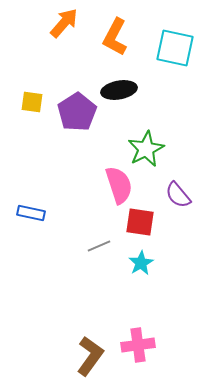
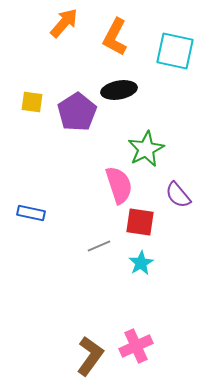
cyan square: moved 3 px down
pink cross: moved 2 px left, 1 px down; rotated 16 degrees counterclockwise
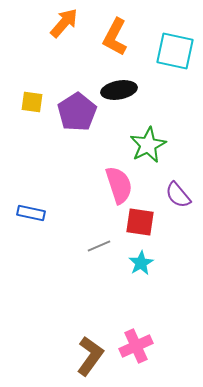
green star: moved 2 px right, 4 px up
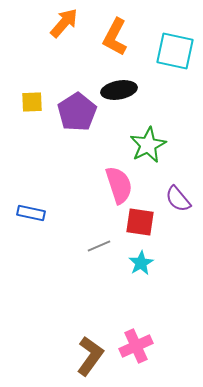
yellow square: rotated 10 degrees counterclockwise
purple semicircle: moved 4 px down
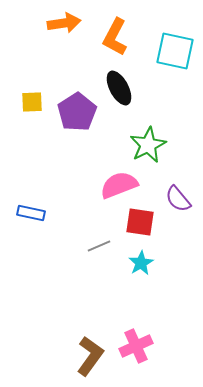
orange arrow: rotated 40 degrees clockwise
black ellipse: moved 2 px up; rotated 72 degrees clockwise
pink semicircle: rotated 93 degrees counterclockwise
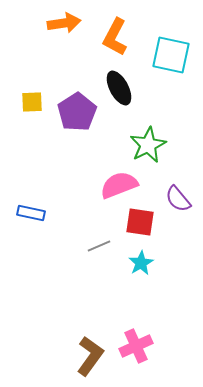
cyan square: moved 4 px left, 4 px down
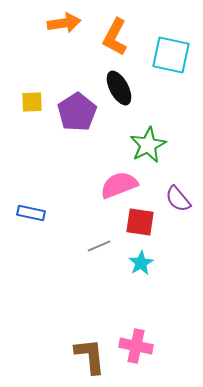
pink cross: rotated 36 degrees clockwise
brown L-shape: rotated 42 degrees counterclockwise
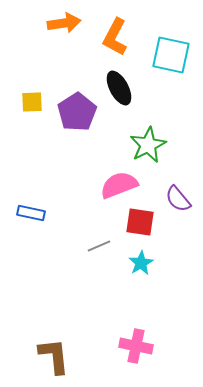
brown L-shape: moved 36 px left
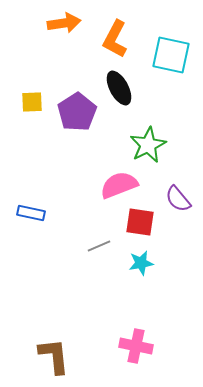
orange L-shape: moved 2 px down
cyan star: rotated 20 degrees clockwise
